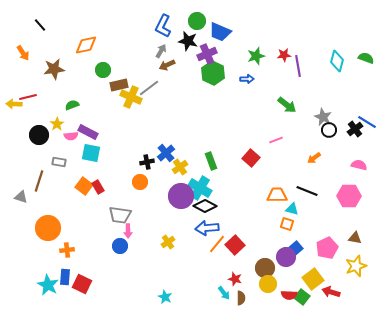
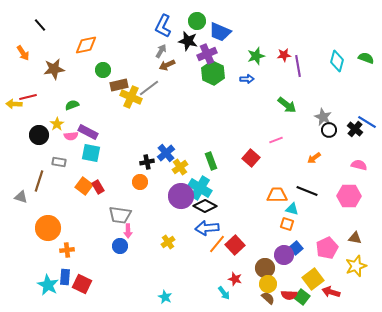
black cross at (355, 129): rotated 14 degrees counterclockwise
purple circle at (286, 257): moved 2 px left, 2 px up
brown semicircle at (241, 298): moved 27 px right; rotated 48 degrees counterclockwise
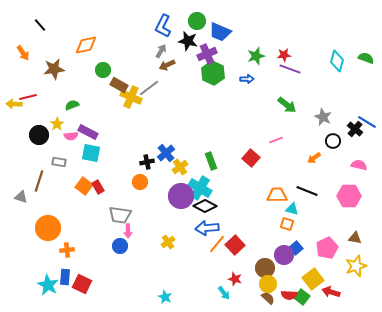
purple line at (298, 66): moved 8 px left, 3 px down; rotated 60 degrees counterclockwise
brown rectangle at (119, 85): rotated 42 degrees clockwise
black circle at (329, 130): moved 4 px right, 11 px down
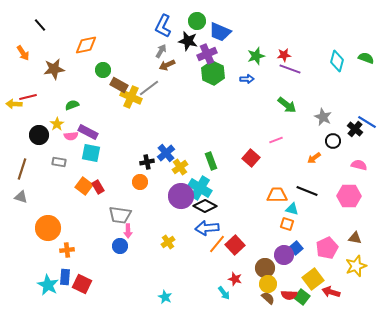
brown line at (39, 181): moved 17 px left, 12 px up
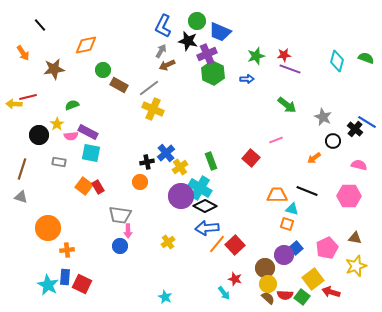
yellow cross at (131, 97): moved 22 px right, 12 px down
red semicircle at (289, 295): moved 4 px left
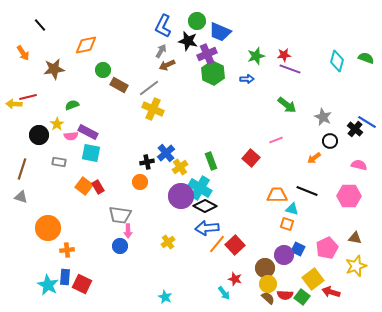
black circle at (333, 141): moved 3 px left
blue square at (296, 248): moved 2 px right, 1 px down; rotated 24 degrees counterclockwise
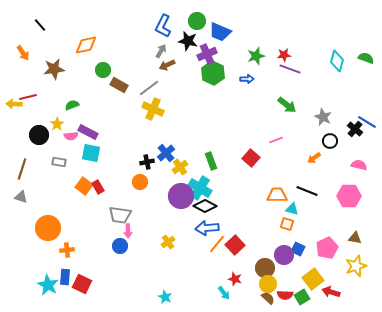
green square at (302, 297): rotated 21 degrees clockwise
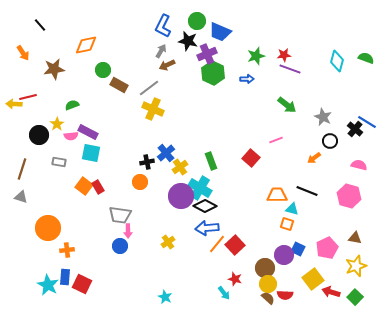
pink hexagon at (349, 196): rotated 15 degrees clockwise
green square at (302, 297): moved 53 px right; rotated 14 degrees counterclockwise
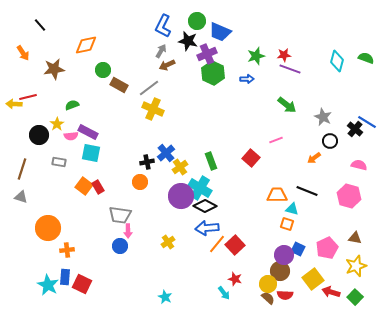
brown circle at (265, 268): moved 15 px right, 3 px down
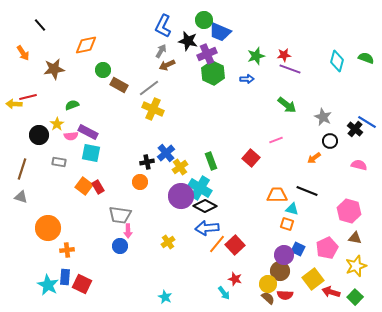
green circle at (197, 21): moved 7 px right, 1 px up
pink hexagon at (349, 196): moved 15 px down
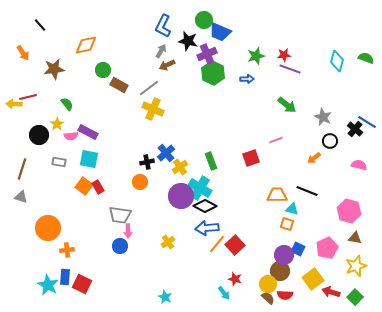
green semicircle at (72, 105): moved 5 px left, 1 px up; rotated 72 degrees clockwise
cyan square at (91, 153): moved 2 px left, 6 px down
red square at (251, 158): rotated 30 degrees clockwise
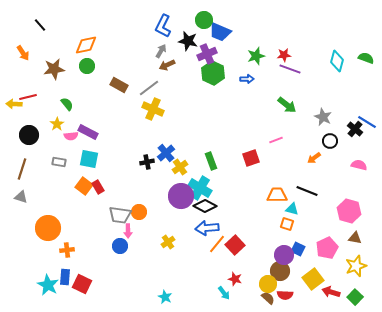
green circle at (103, 70): moved 16 px left, 4 px up
black circle at (39, 135): moved 10 px left
orange circle at (140, 182): moved 1 px left, 30 px down
